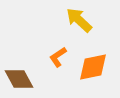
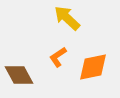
yellow arrow: moved 12 px left, 2 px up
brown diamond: moved 4 px up
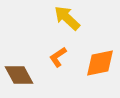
orange diamond: moved 7 px right, 4 px up
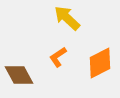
orange diamond: rotated 16 degrees counterclockwise
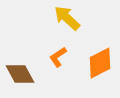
brown diamond: moved 1 px right, 1 px up
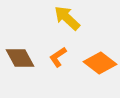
orange diamond: rotated 64 degrees clockwise
brown diamond: moved 16 px up
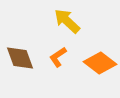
yellow arrow: moved 3 px down
brown diamond: rotated 8 degrees clockwise
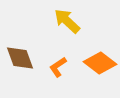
orange L-shape: moved 10 px down
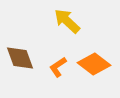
orange diamond: moved 6 px left, 1 px down
